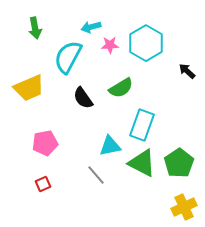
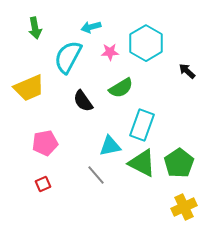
pink star: moved 7 px down
black semicircle: moved 3 px down
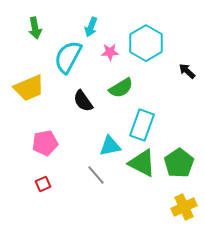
cyan arrow: rotated 54 degrees counterclockwise
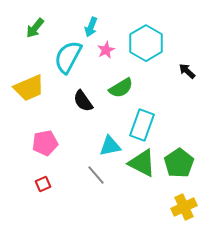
green arrow: rotated 50 degrees clockwise
pink star: moved 4 px left, 2 px up; rotated 24 degrees counterclockwise
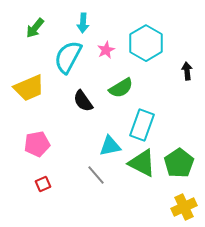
cyan arrow: moved 8 px left, 4 px up; rotated 18 degrees counterclockwise
black arrow: rotated 42 degrees clockwise
pink pentagon: moved 8 px left, 1 px down
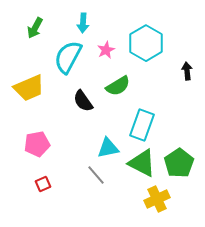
green arrow: rotated 10 degrees counterclockwise
green semicircle: moved 3 px left, 2 px up
cyan triangle: moved 2 px left, 2 px down
yellow cross: moved 27 px left, 8 px up
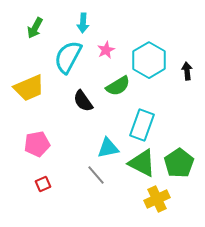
cyan hexagon: moved 3 px right, 17 px down
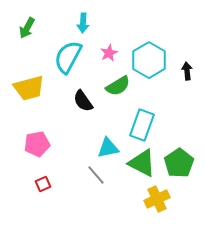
green arrow: moved 8 px left
pink star: moved 3 px right, 3 px down
yellow trapezoid: rotated 8 degrees clockwise
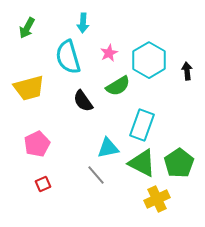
cyan semicircle: rotated 44 degrees counterclockwise
pink pentagon: rotated 15 degrees counterclockwise
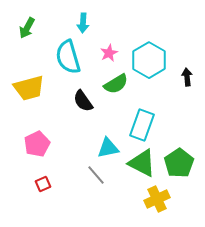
black arrow: moved 6 px down
green semicircle: moved 2 px left, 2 px up
